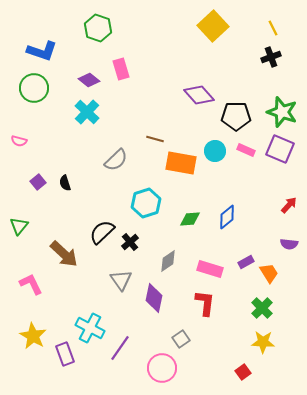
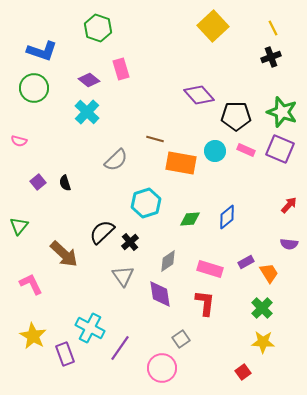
gray triangle at (121, 280): moved 2 px right, 4 px up
purple diamond at (154, 298): moved 6 px right, 4 px up; rotated 20 degrees counterclockwise
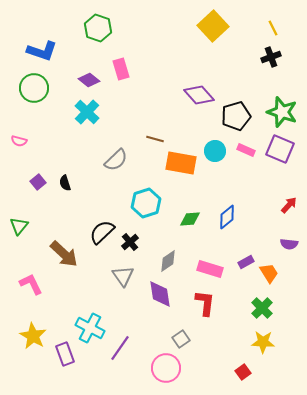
black pentagon at (236, 116): rotated 16 degrees counterclockwise
pink circle at (162, 368): moved 4 px right
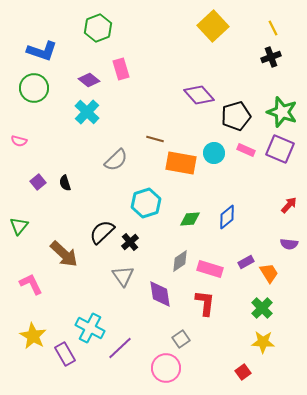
green hexagon at (98, 28): rotated 20 degrees clockwise
cyan circle at (215, 151): moved 1 px left, 2 px down
gray diamond at (168, 261): moved 12 px right
purple line at (120, 348): rotated 12 degrees clockwise
purple rectangle at (65, 354): rotated 10 degrees counterclockwise
